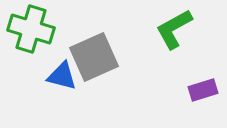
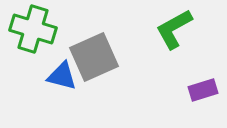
green cross: moved 2 px right
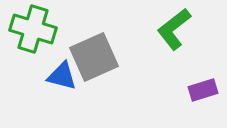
green L-shape: rotated 9 degrees counterclockwise
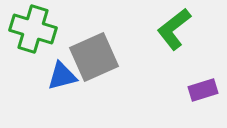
blue triangle: rotated 28 degrees counterclockwise
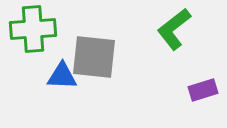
green cross: rotated 21 degrees counterclockwise
gray square: rotated 30 degrees clockwise
blue triangle: rotated 16 degrees clockwise
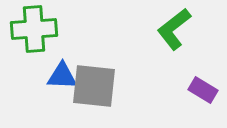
green cross: moved 1 px right
gray square: moved 29 px down
purple rectangle: rotated 48 degrees clockwise
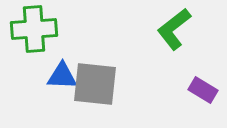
gray square: moved 1 px right, 2 px up
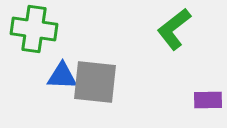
green cross: rotated 12 degrees clockwise
gray square: moved 2 px up
purple rectangle: moved 5 px right, 10 px down; rotated 32 degrees counterclockwise
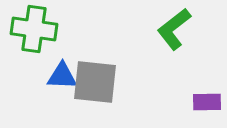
purple rectangle: moved 1 px left, 2 px down
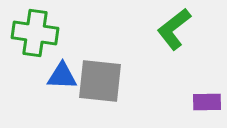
green cross: moved 1 px right, 4 px down
gray square: moved 5 px right, 1 px up
